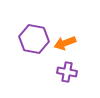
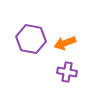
purple hexagon: moved 3 px left
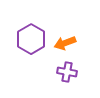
purple hexagon: rotated 20 degrees clockwise
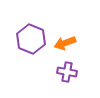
purple hexagon: rotated 8 degrees counterclockwise
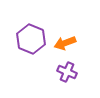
purple cross: rotated 12 degrees clockwise
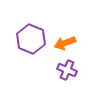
purple cross: moved 2 px up
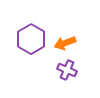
purple hexagon: rotated 8 degrees clockwise
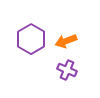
orange arrow: moved 1 px right, 2 px up
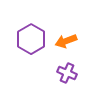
purple cross: moved 3 px down
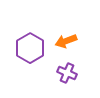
purple hexagon: moved 1 px left, 9 px down
